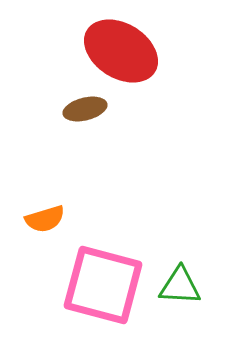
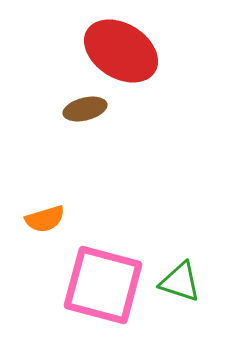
green triangle: moved 4 px up; rotated 15 degrees clockwise
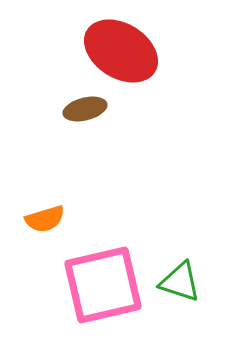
pink square: rotated 28 degrees counterclockwise
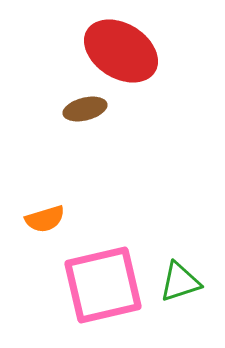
green triangle: rotated 36 degrees counterclockwise
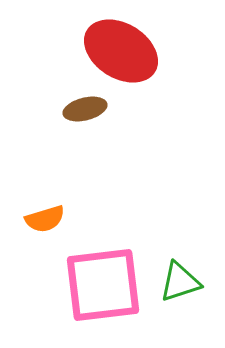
pink square: rotated 6 degrees clockwise
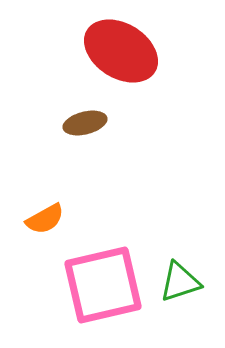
brown ellipse: moved 14 px down
orange semicircle: rotated 12 degrees counterclockwise
pink square: rotated 6 degrees counterclockwise
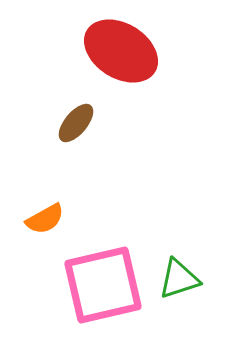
brown ellipse: moved 9 px left; rotated 36 degrees counterclockwise
green triangle: moved 1 px left, 3 px up
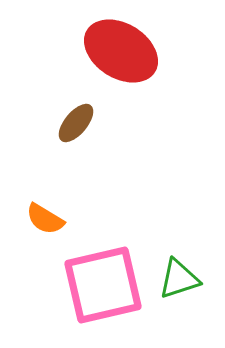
orange semicircle: rotated 60 degrees clockwise
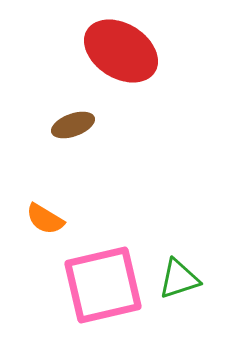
brown ellipse: moved 3 px left, 2 px down; rotated 30 degrees clockwise
